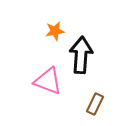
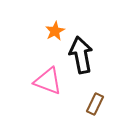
orange star: rotated 18 degrees counterclockwise
black arrow: rotated 15 degrees counterclockwise
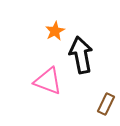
brown rectangle: moved 11 px right
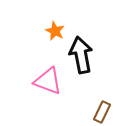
orange star: rotated 18 degrees counterclockwise
brown rectangle: moved 4 px left, 8 px down
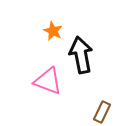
orange star: moved 2 px left
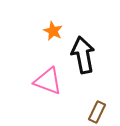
black arrow: moved 2 px right
brown rectangle: moved 5 px left
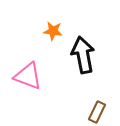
orange star: rotated 18 degrees counterclockwise
pink triangle: moved 20 px left, 5 px up
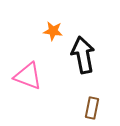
brown rectangle: moved 5 px left, 4 px up; rotated 15 degrees counterclockwise
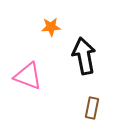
orange star: moved 2 px left, 4 px up; rotated 12 degrees counterclockwise
black arrow: moved 1 px right, 1 px down
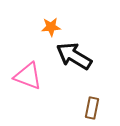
black arrow: moved 10 px left; rotated 48 degrees counterclockwise
